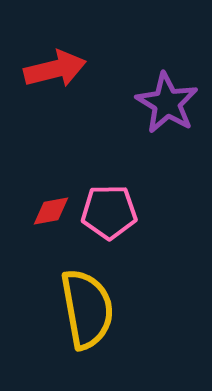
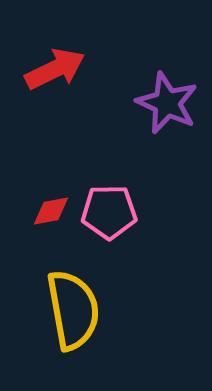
red arrow: rotated 12 degrees counterclockwise
purple star: rotated 6 degrees counterclockwise
yellow semicircle: moved 14 px left, 1 px down
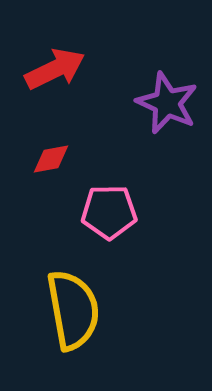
red diamond: moved 52 px up
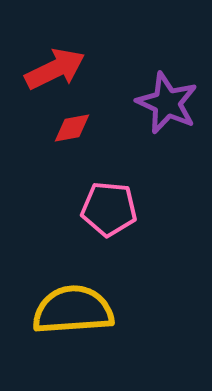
red diamond: moved 21 px right, 31 px up
pink pentagon: moved 3 px up; rotated 6 degrees clockwise
yellow semicircle: rotated 84 degrees counterclockwise
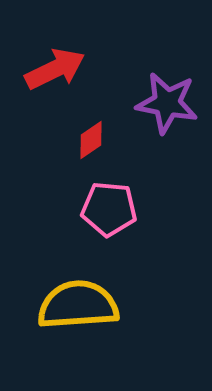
purple star: rotated 14 degrees counterclockwise
red diamond: moved 19 px right, 12 px down; rotated 24 degrees counterclockwise
yellow semicircle: moved 5 px right, 5 px up
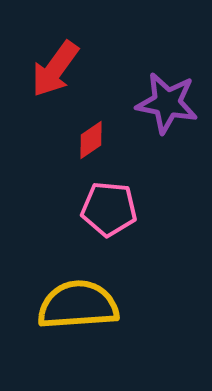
red arrow: rotated 152 degrees clockwise
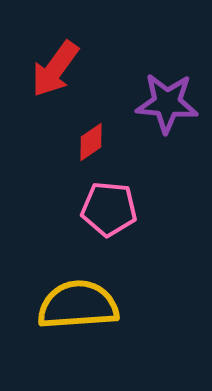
purple star: rotated 6 degrees counterclockwise
red diamond: moved 2 px down
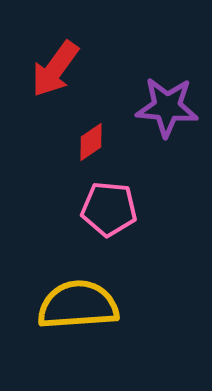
purple star: moved 4 px down
